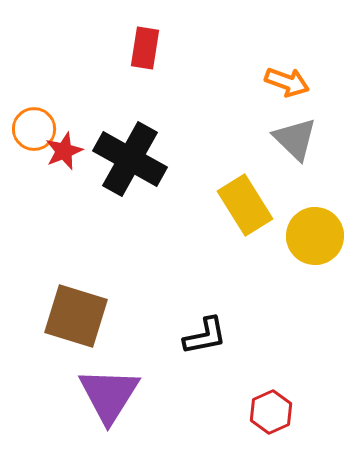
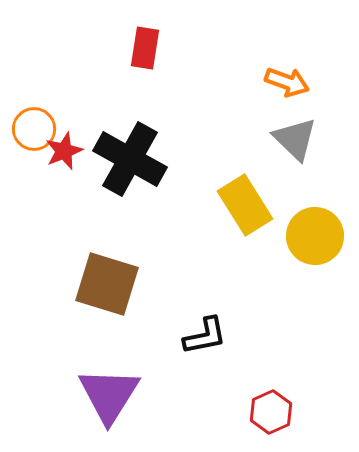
brown square: moved 31 px right, 32 px up
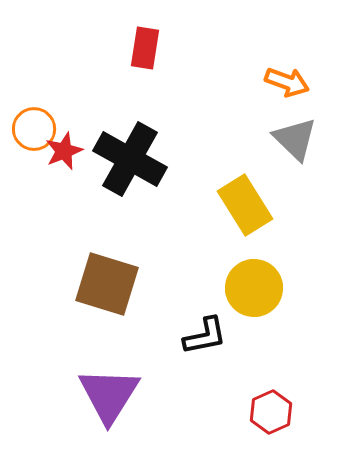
yellow circle: moved 61 px left, 52 px down
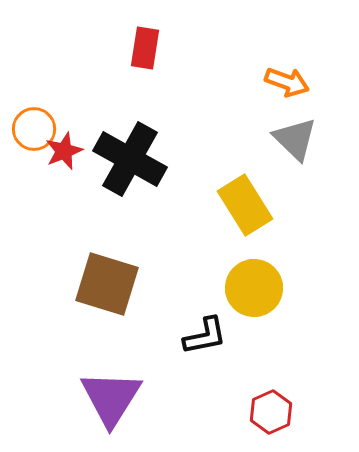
purple triangle: moved 2 px right, 3 px down
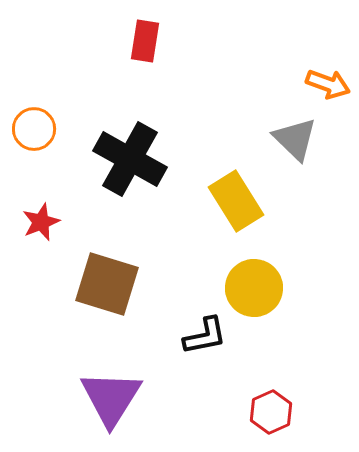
red rectangle: moved 7 px up
orange arrow: moved 41 px right, 2 px down
red star: moved 23 px left, 71 px down
yellow rectangle: moved 9 px left, 4 px up
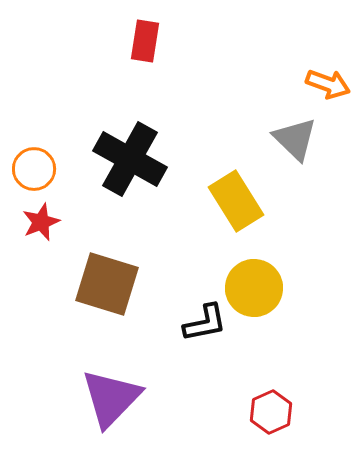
orange circle: moved 40 px down
black L-shape: moved 13 px up
purple triangle: rotated 12 degrees clockwise
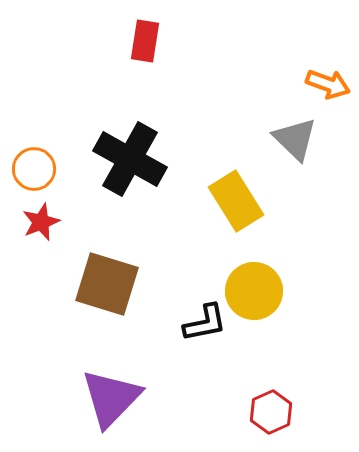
yellow circle: moved 3 px down
